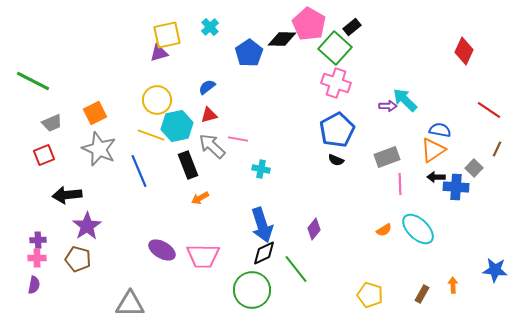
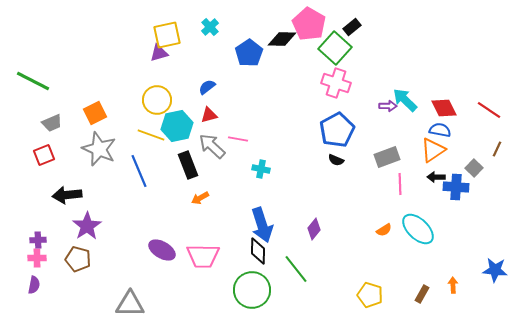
red diamond at (464, 51): moved 20 px left, 57 px down; rotated 52 degrees counterclockwise
black diamond at (264, 253): moved 6 px left, 2 px up; rotated 64 degrees counterclockwise
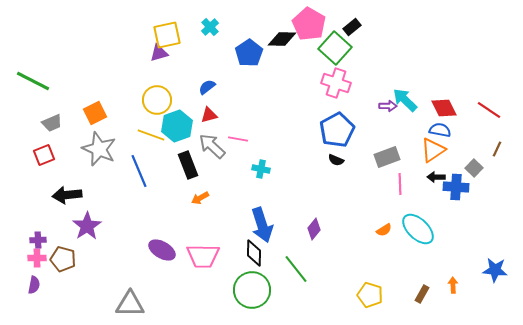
cyan hexagon at (177, 126): rotated 8 degrees counterclockwise
black diamond at (258, 251): moved 4 px left, 2 px down
brown pentagon at (78, 259): moved 15 px left
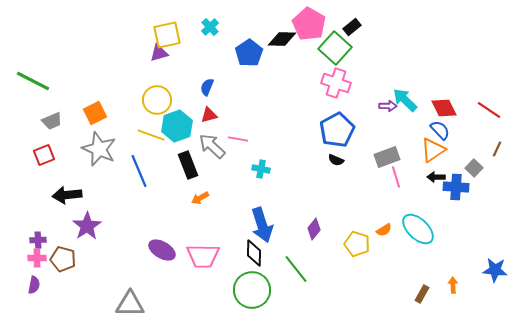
blue semicircle at (207, 87): rotated 30 degrees counterclockwise
gray trapezoid at (52, 123): moved 2 px up
blue semicircle at (440, 130): rotated 35 degrees clockwise
pink line at (400, 184): moved 4 px left, 7 px up; rotated 15 degrees counterclockwise
yellow pentagon at (370, 295): moved 13 px left, 51 px up
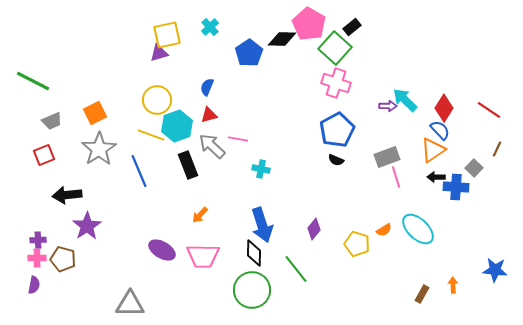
red diamond at (444, 108): rotated 60 degrees clockwise
gray star at (99, 149): rotated 16 degrees clockwise
orange arrow at (200, 198): moved 17 px down; rotated 18 degrees counterclockwise
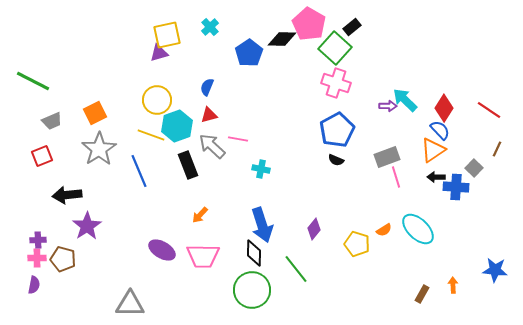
red square at (44, 155): moved 2 px left, 1 px down
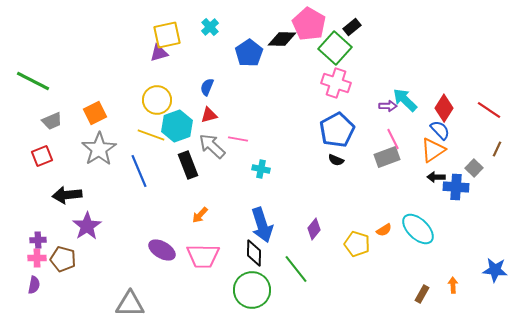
pink line at (396, 177): moved 3 px left, 38 px up; rotated 10 degrees counterclockwise
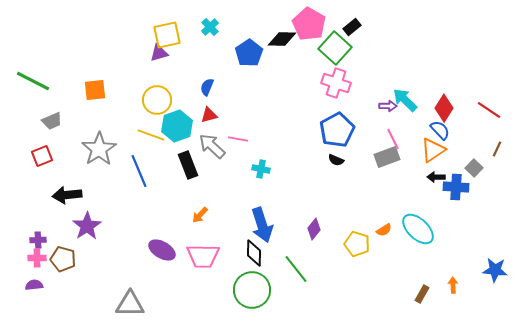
orange square at (95, 113): moved 23 px up; rotated 20 degrees clockwise
purple semicircle at (34, 285): rotated 108 degrees counterclockwise
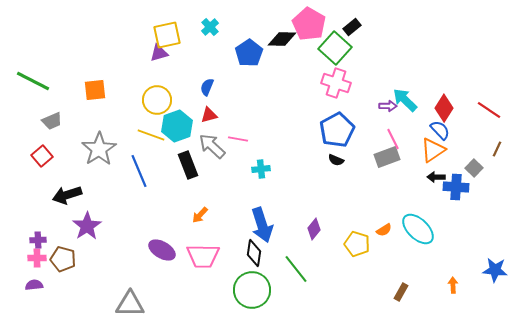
red square at (42, 156): rotated 20 degrees counterclockwise
cyan cross at (261, 169): rotated 18 degrees counterclockwise
black arrow at (67, 195): rotated 12 degrees counterclockwise
black diamond at (254, 253): rotated 8 degrees clockwise
brown rectangle at (422, 294): moved 21 px left, 2 px up
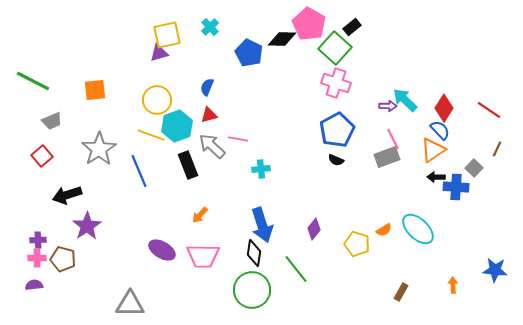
blue pentagon at (249, 53): rotated 12 degrees counterclockwise
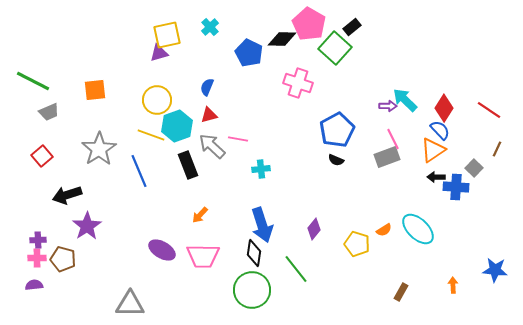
pink cross at (336, 83): moved 38 px left
gray trapezoid at (52, 121): moved 3 px left, 9 px up
